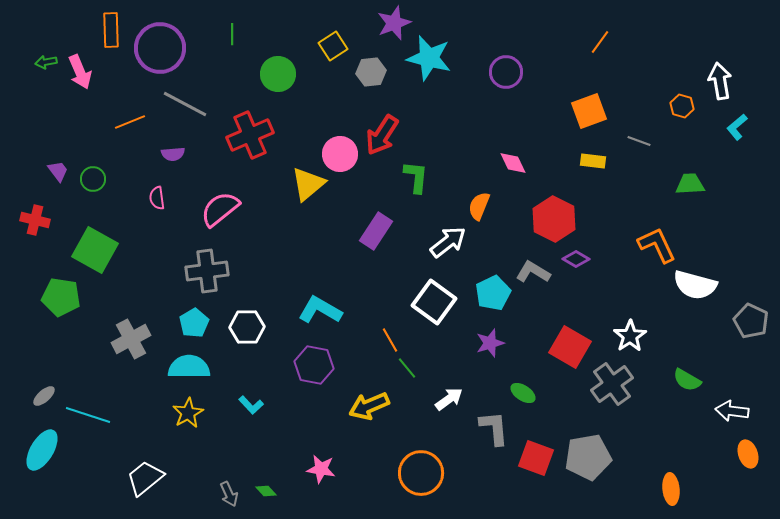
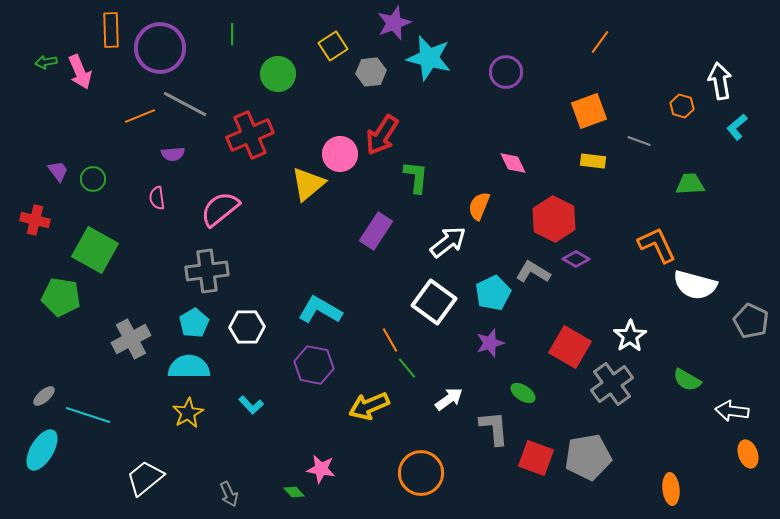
orange line at (130, 122): moved 10 px right, 6 px up
green diamond at (266, 491): moved 28 px right, 1 px down
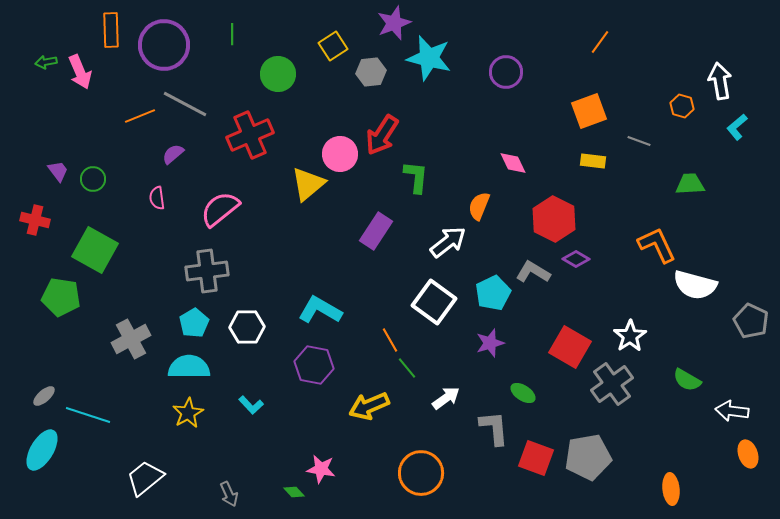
purple circle at (160, 48): moved 4 px right, 3 px up
purple semicircle at (173, 154): rotated 145 degrees clockwise
white arrow at (449, 399): moved 3 px left, 1 px up
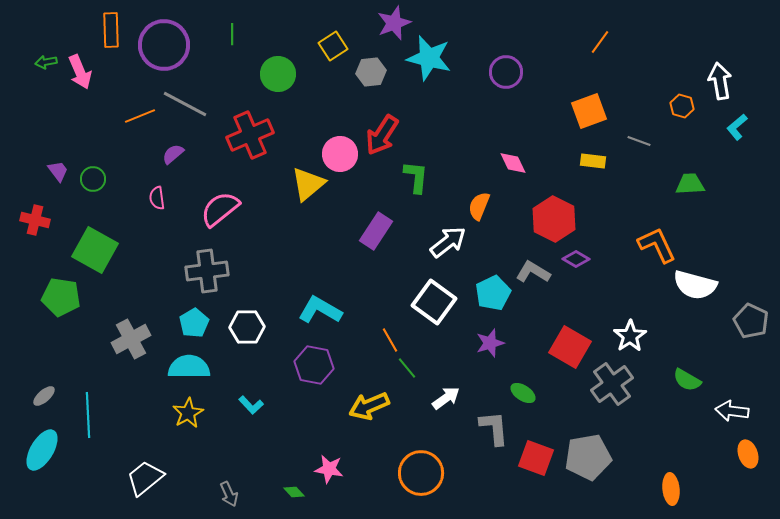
cyan line at (88, 415): rotated 69 degrees clockwise
pink star at (321, 469): moved 8 px right
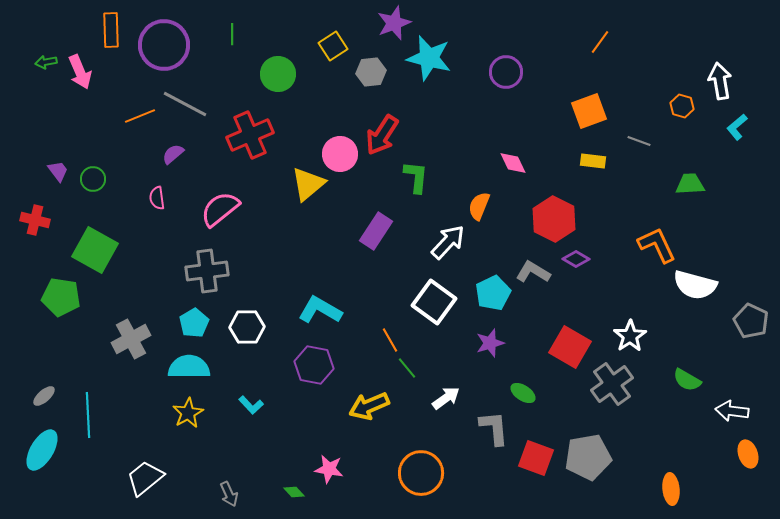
white arrow at (448, 242): rotated 9 degrees counterclockwise
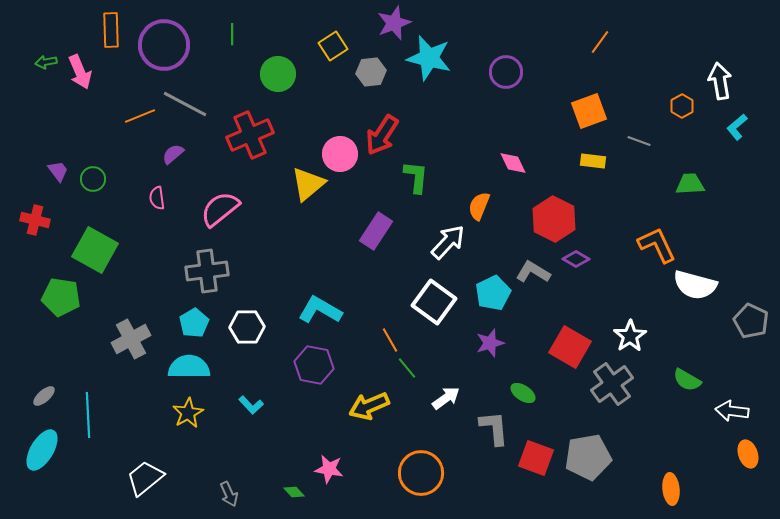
orange hexagon at (682, 106): rotated 15 degrees clockwise
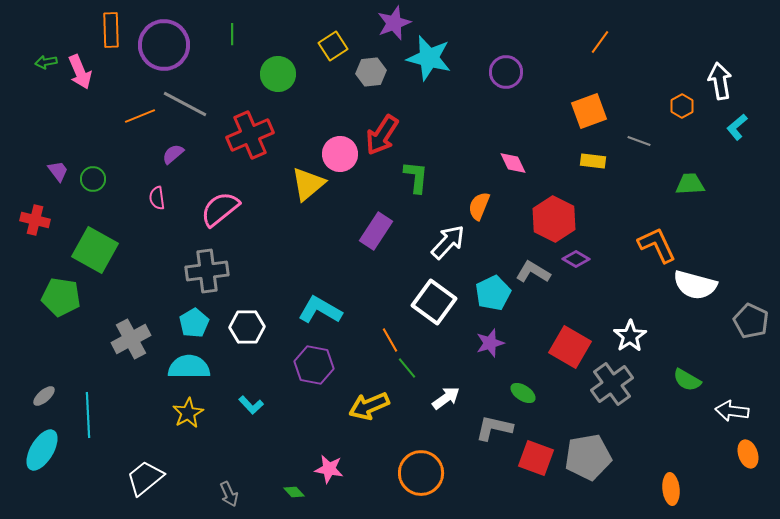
gray L-shape at (494, 428): rotated 72 degrees counterclockwise
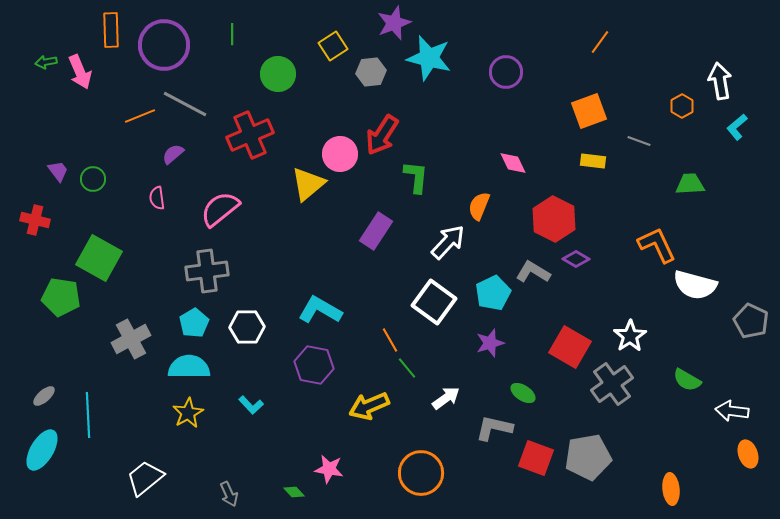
green square at (95, 250): moved 4 px right, 8 px down
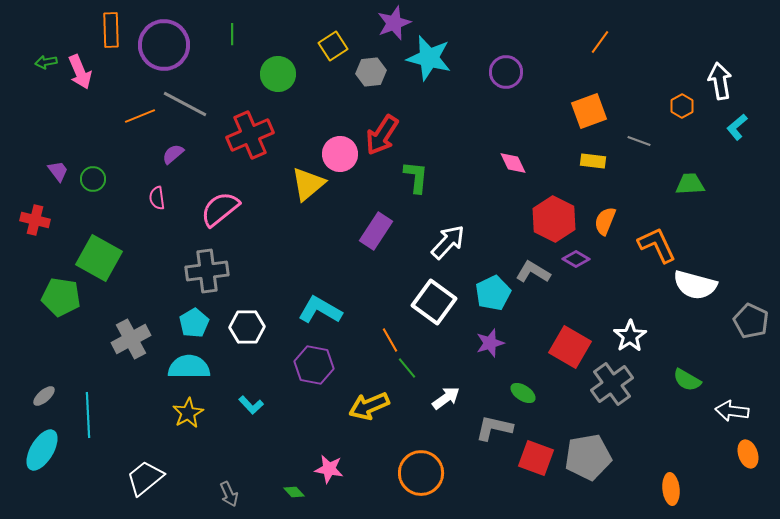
orange semicircle at (479, 206): moved 126 px right, 15 px down
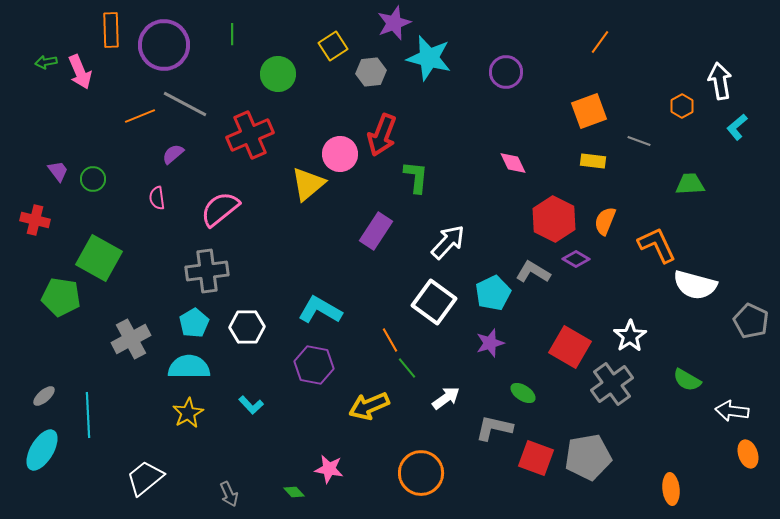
red arrow at (382, 135): rotated 12 degrees counterclockwise
